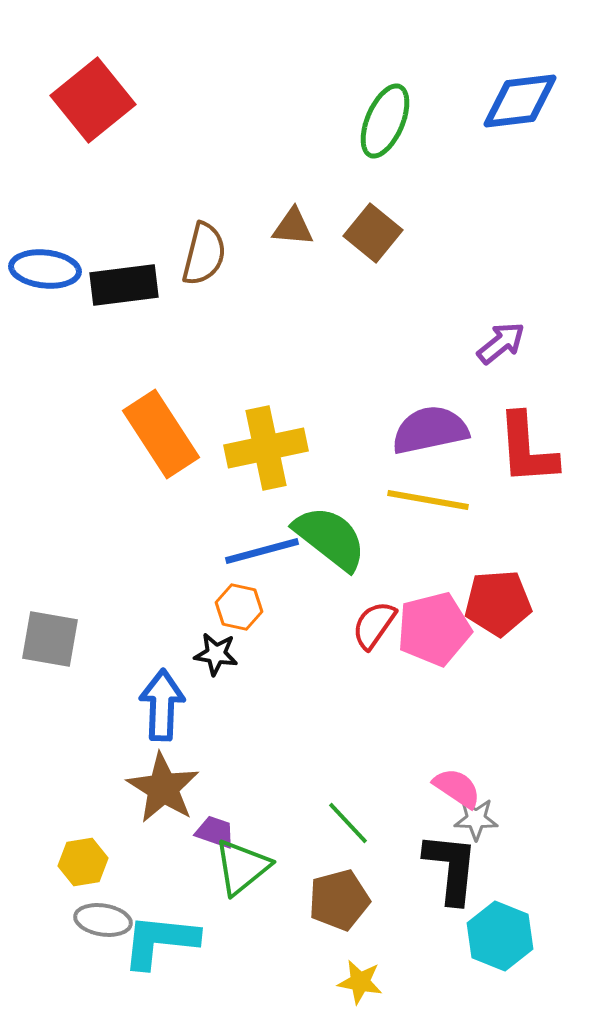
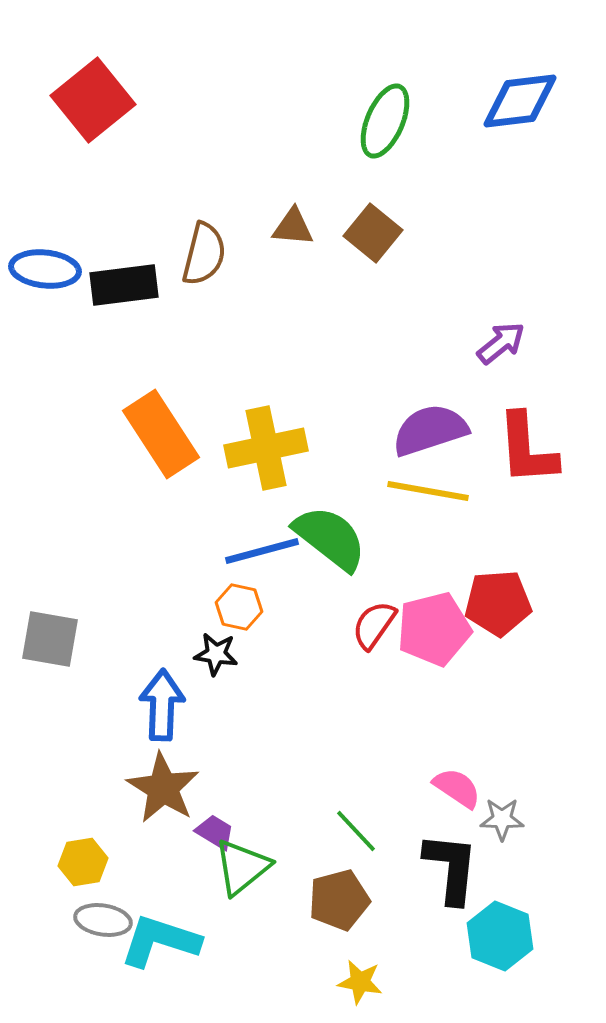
purple semicircle: rotated 6 degrees counterclockwise
yellow line: moved 9 px up
gray star: moved 26 px right
green line: moved 8 px right, 8 px down
purple trapezoid: rotated 12 degrees clockwise
cyan L-shape: rotated 12 degrees clockwise
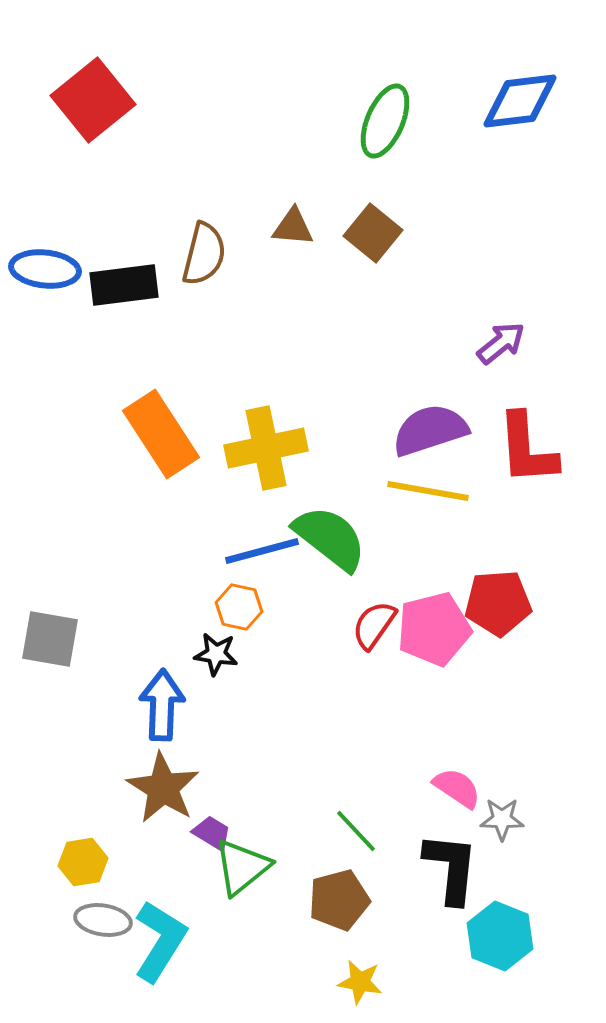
purple trapezoid: moved 3 px left, 1 px down
cyan L-shape: rotated 104 degrees clockwise
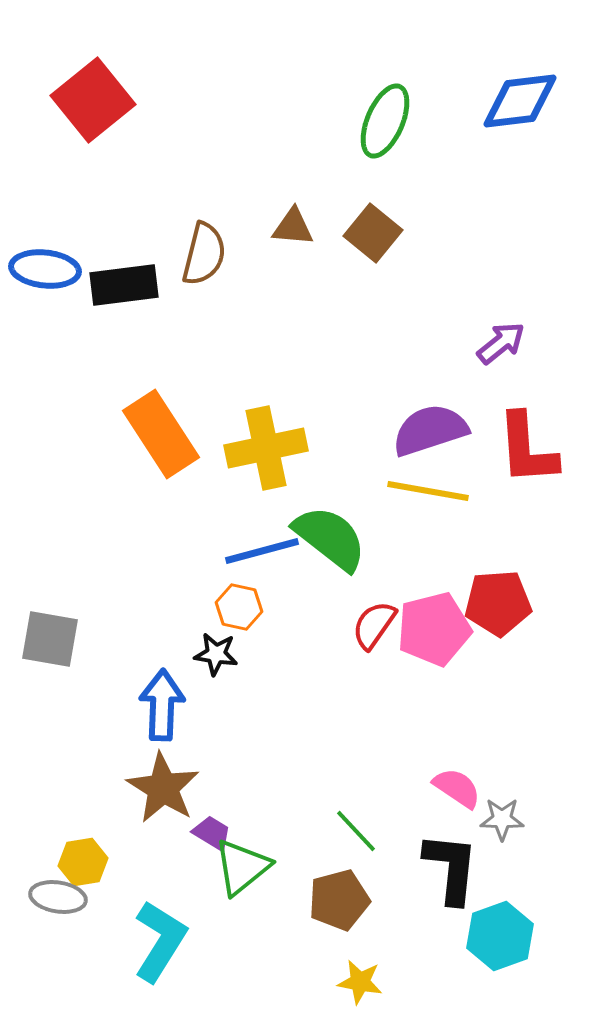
gray ellipse: moved 45 px left, 23 px up
cyan hexagon: rotated 18 degrees clockwise
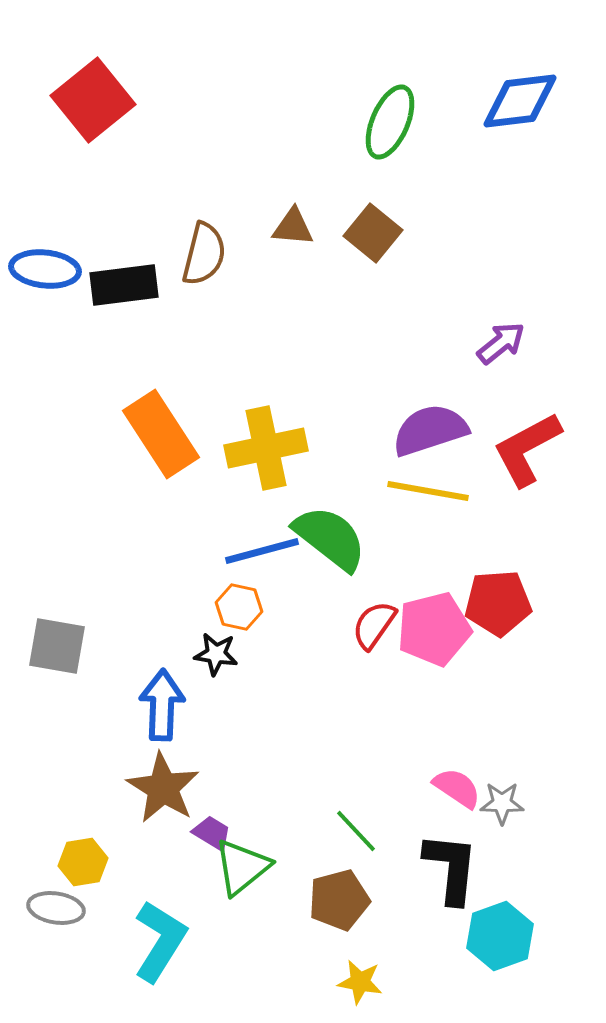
green ellipse: moved 5 px right, 1 px down
red L-shape: rotated 66 degrees clockwise
gray square: moved 7 px right, 7 px down
gray star: moved 16 px up
gray ellipse: moved 2 px left, 11 px down
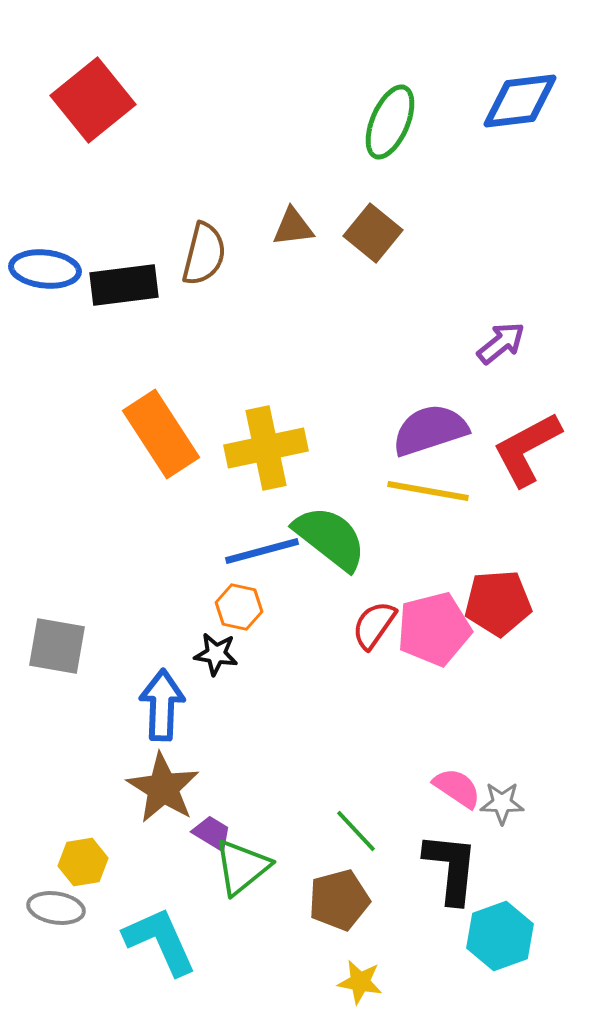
brown triangle: rotated 12 degrees counterclockwise
cyan L-shape: rotated 56 degrees counterclockwise
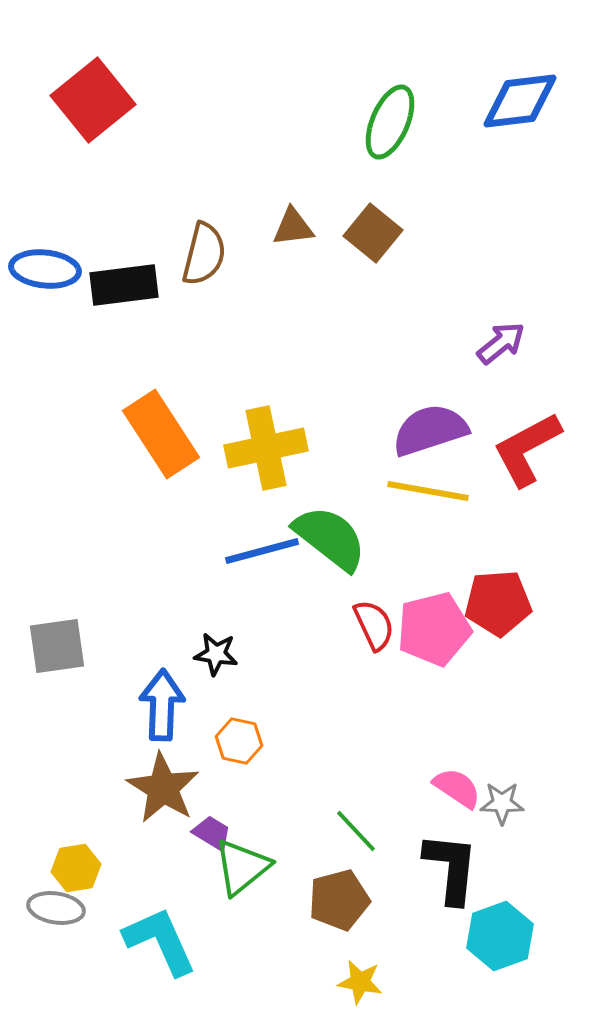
orange hexagon: moved 134 px down
red semicircle: rotated 120 degrees clockwise
gray square: rotated 18 degrees counterclockwise
yellow hexagon: moved 7 px left, 6 px down
